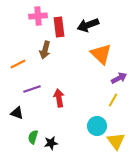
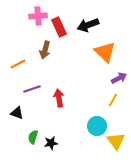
red rectangle: rotated 18 degrees counterclockwise
orange triangle: moved 4 px right, 2 px up
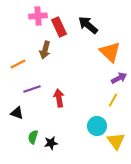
black arrow: rotated 60 degrees clockwise
orange triangle: moved 5 px right
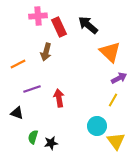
brown arrow: moved 1 px right, 2 px down
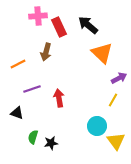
orange triangle: moved 8 px left, 1 px down
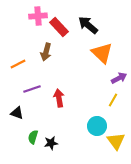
red rectangle: rotated 18 degrees counterclockwise
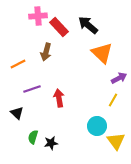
black triangle: rotated 24 degrees clockwise
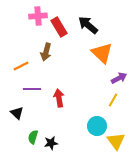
red rectangle: rotated 12 degrees clockwise
orange line: moved 3 px right, 2 px down
purple line: rotated 18 degrees clockwise
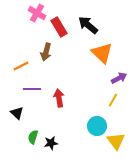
pink cross: moved 1 px left, 3 px up; rotated 36 degrees clockwise
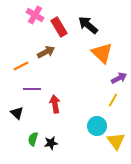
pink cross: moved 2 px left, 2 px down
brown arrow: rotated 132 degrees counterclockwise
red arrow: moved 4 px left, 6 px down
green semicircle: moved 2 px down
